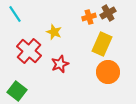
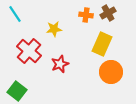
orange cross: moved 3 px left, 2 px up; rotated 24 degrees clockwise
yellow star: moved 3 px up; rotated 28 degrees counterclockwise
orange circle: moved 3 px right
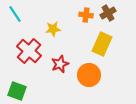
yellow star: moved 1 px left
orange circle: moved 22 px left, 3 px down
green square: rotated 18 degrees counterclockwise
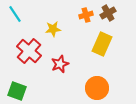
orange cross: rotated 24 degrees counterclockwise
orange circle: moved 8 px right, 13 px down
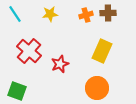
brown cross: rotated 28 degrees clockwise
yellow star: moved 3 px left, 15 px up
yellow rectangle: moved 7 px down
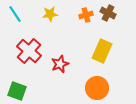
brown cross: rotated 28 degrees clockwise
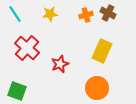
red cross: moved 2 px left, 3 px up
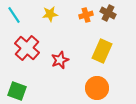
cyan line: moved 1 px left, 1 px down
red star: moved 4 px up
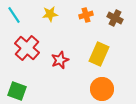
brown cross: moved 7 px right, 5 px down
yellow rectangle: moved 3 px left, 3 px down
orange circle: moved 5 px right, 1 px down
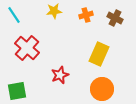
yellow star: moved 4 px right, 3 px up
red star: moved 15 px down
green square: rotated 30 degrees counterclockwise
